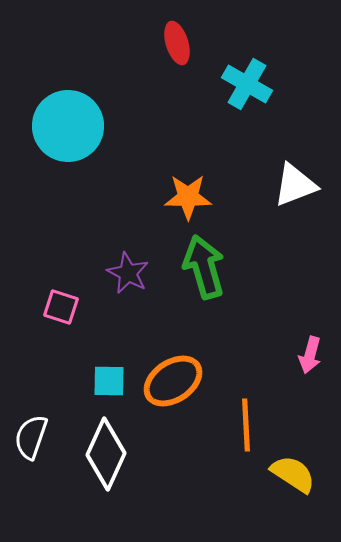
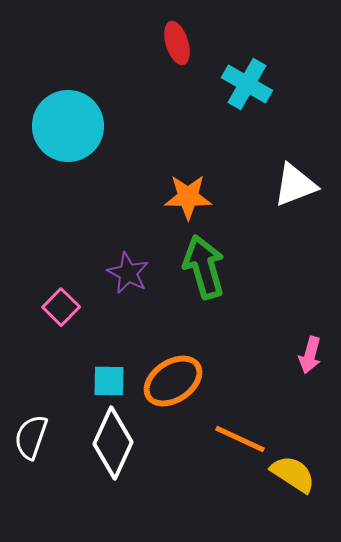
pink square: rotated 27 degrees clockwise
orange line: moved 6 px left, 14 px down; rotated 62 degrees counterclockwise
white diamond: moved 7 px right, 11 px up
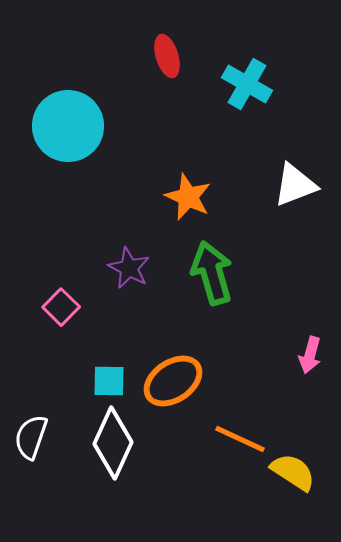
red ellipse: moved 10 px left, 13 px down
orange star: rotated 24 degrees clockwise
green arrow: moved 8 px right, 6 px down
purple star: moved 1 px right, 5 px up
yellow semicircle: moved 2 px up
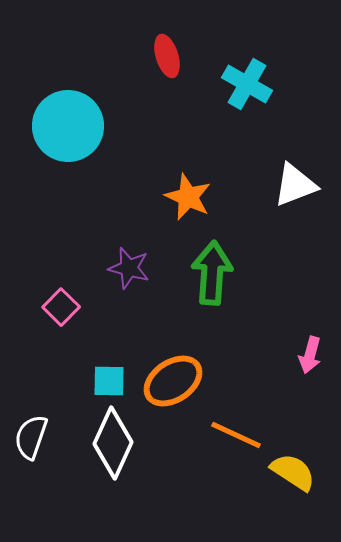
purple star: rotated 12 degrees counterclockwise
green arrow: rotated 20 degrees clockwise
orange line: moved 4 px left, 4 px up
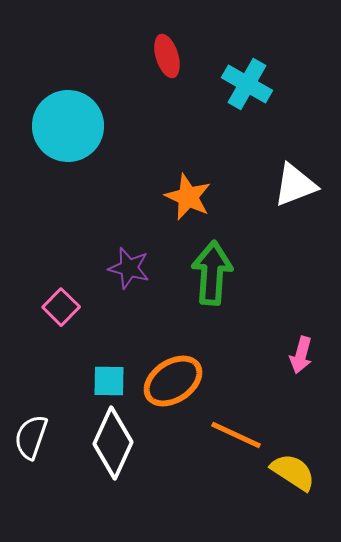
pink arrow: moved 9 px left
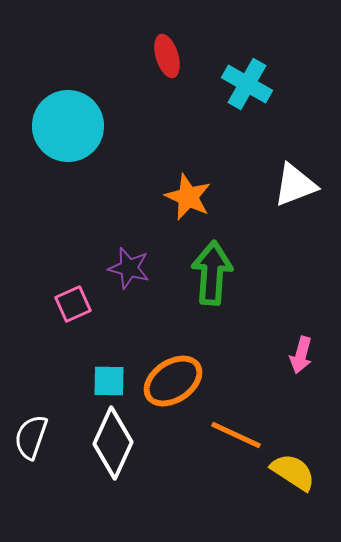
pink square: moved 12 px right, 3 px up; rotated 21 degrees clockwise
